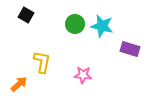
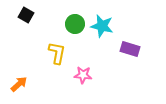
yellow L-shape: moved 15 px right, 9 px up
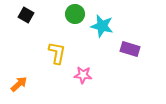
green circle: moved 10 px up
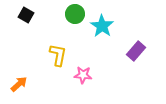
cyan star: rotated 20 degrees clockwise
purple rectangle: moved 6 px right, 2 px down; rotated 66 degrees counterclockwise
yellow L-shape: moved 1 px right, 2 px down
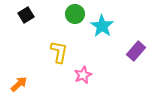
black square: rotated 28 degrees clockwise
yellow L-shape: moved 1 px right, 3 px up
pink star: rotated 30 degrees counterclockwise
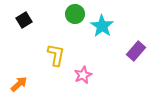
black square: moved 2 px left, 5 px down
yellow L-shape: moved 3 px left, 3 px down
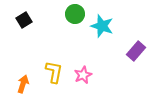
cyan star: rotated 15 degrees counterclockwise
yellow L-shape: moved 2 px left, 17 px down
orange arrow: moved 4 px right; rotated 30 degrees counterclockwise
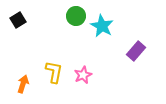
green circle: moved 1 px right, 2 px down
black square: moved 6 px left
cyan star: rotated 10 degrees clockwise
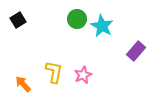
green circle: moved 1 px right, 3 px down
orange arrow: rotated 60 degrees counterclockwise
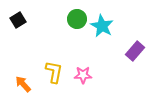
purple rectangle: moved 1 px left
pink star: rotated 24 degrees clockwise
